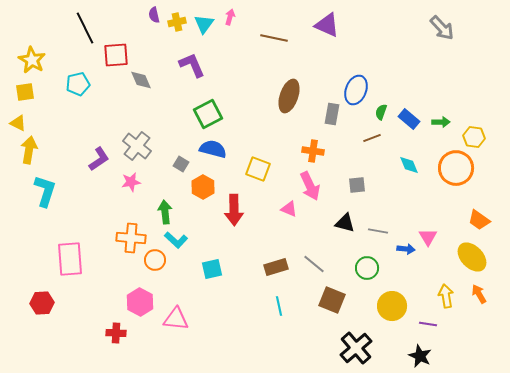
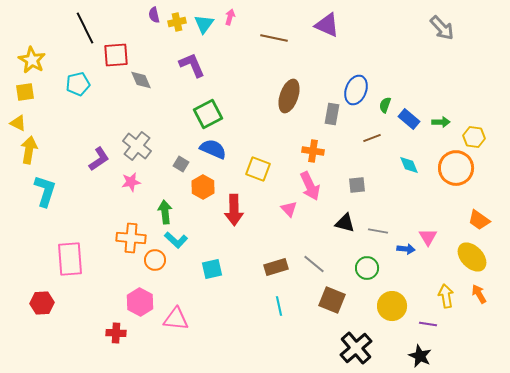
green semicircle at (381, 112): moved 4 px right, 7 px up
blue semicircle at (213, 149): rotated 8 degrees clockwise
pink triangle at (289, 209): rotated 24 degrees clockwise
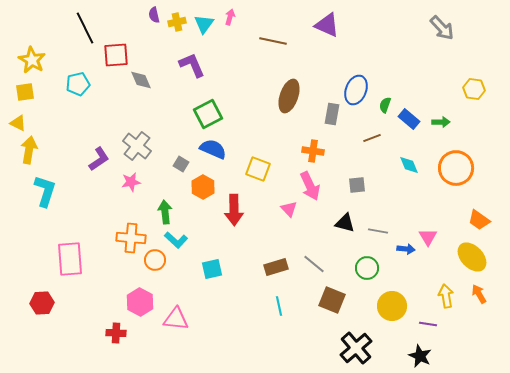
brown line at (274, 38): moved 1 px left, 3 px down
yellow hexagon at (474, 137): moved 48 px up
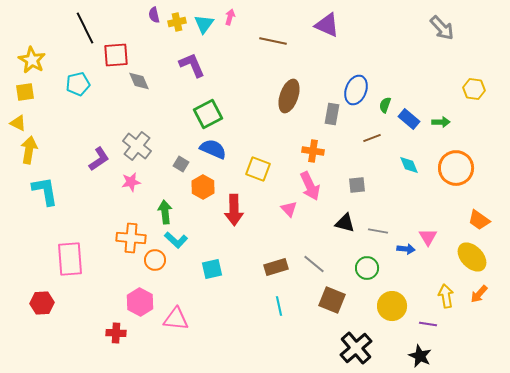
gray diamond at (141, 80): moved 2 px left, 1 px down
cyan L-shape at (45, 191): rotated 28 degrees counterclockwise
orange arrow at (479, 294): rotated 108 degrees counterclockwise
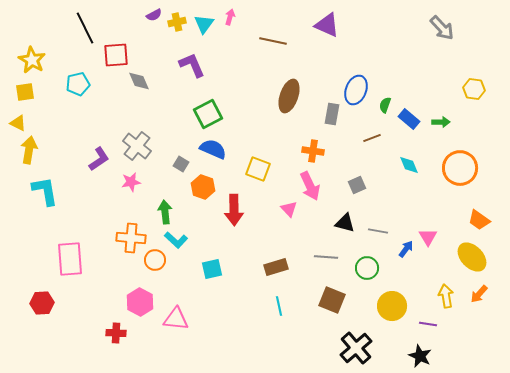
purple semicircle at (154, 15): rotated 105 degrees counterclockwise
orange circle at (456, 168): moved 4 px right
gray square at (357, 185): rotated 18 degrees counterclockwise
orange hexagon at (203, 187): rotated 10 degrees counterclockwise
blue arrow at (406, 249): rotated 60 degrees counterclockwise
gray line at (314, 264): moved 12 px right, 7 px up; rotated 35 degrees counterclockwise
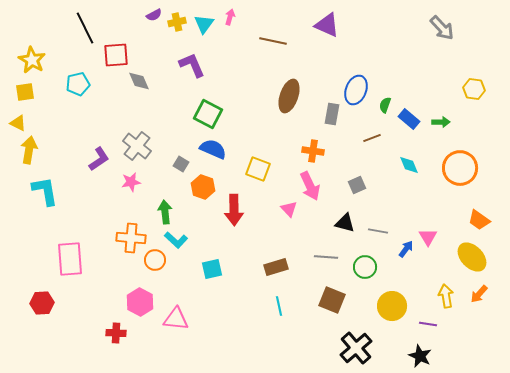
green square at (208, 114): rotated 36 degrees counterclockwise
green circle at (367, 268): moved 2 px left, 1 px up
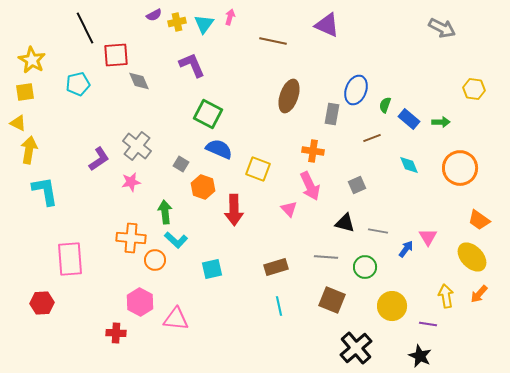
gray arrow at (442, 28): rotated 20 degrees counterclockwise
blue semicircle at (213, 149): moved 6 px right
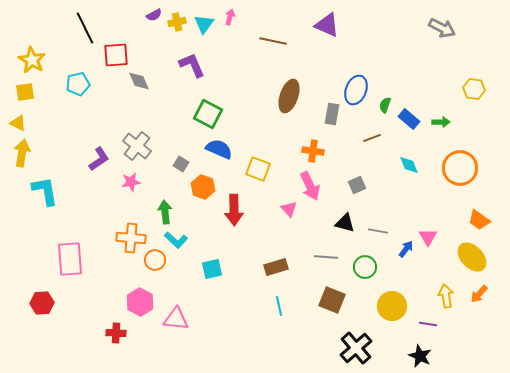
yellow arrow at (29, 150): moved 7 px left, 3 px down
